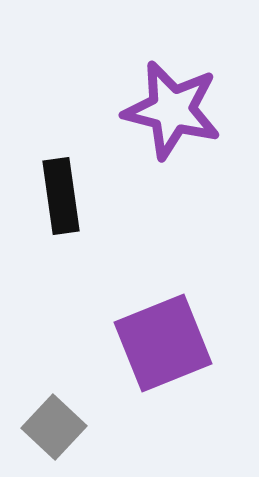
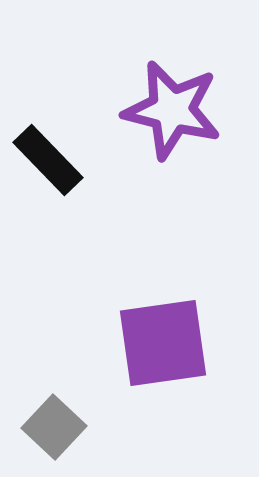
black rectangle: moved 13 px left, 36 px up; rotated 36 degrees counterclockwise
purple square: rotated 14 degrees clockwise
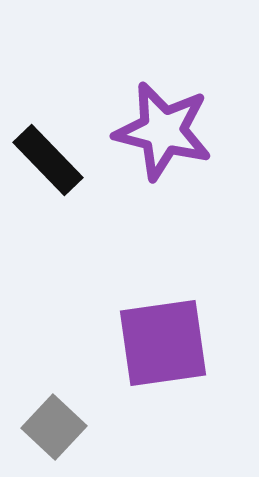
purple star: moved 9 px left, 21 px down
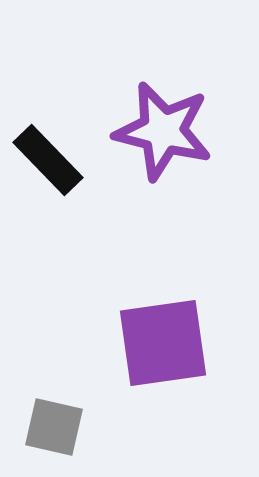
gray square: rotated 30 degrees counterclockwise
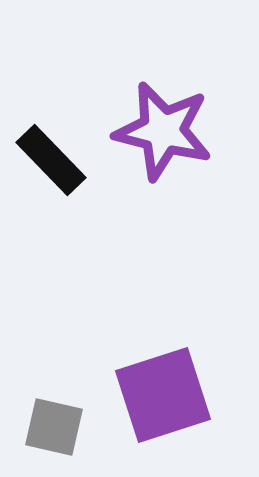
black rectangle: moved 3 px right
purple square: moved 52 px down; rotated 10 degrees counterclockwise
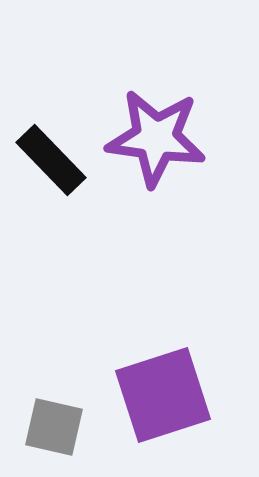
purple star: moved 7 px left, 7 px down; rotated 6 degrees counterclockwise
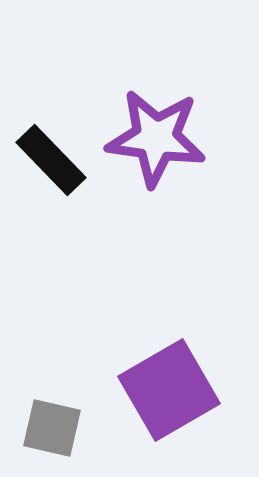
purple square: moved 6 px right, 5 px up; rotated 12 degrees counterclockwise
gray square: moved 2 px left, 1 px down
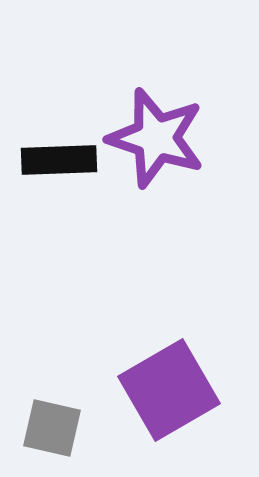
purple star: rotated 10 degrees clockwise
black rectangle: moved 8 px right; rotated 48 degrees counterclockwise
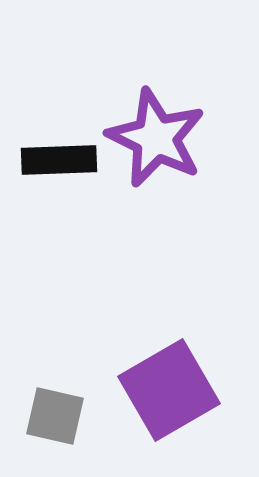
purple star: rotated 8 degrees clockwise
gray square: moved 3 px right, 12 px up
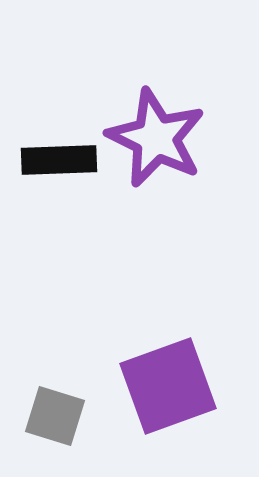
purple square: moved 1 px left, 4 px up; rotated 10 degrees clockwise
gray square: rotated 4 degrees clockwise
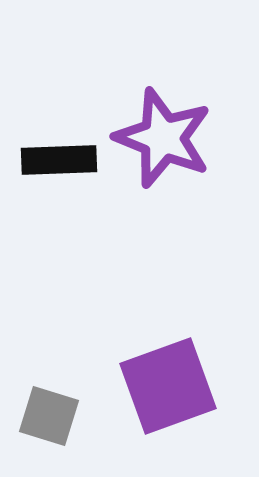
purple star: moved 7 px right; rotated 4 degrees counterclockwise
gray square: moved 6 px left
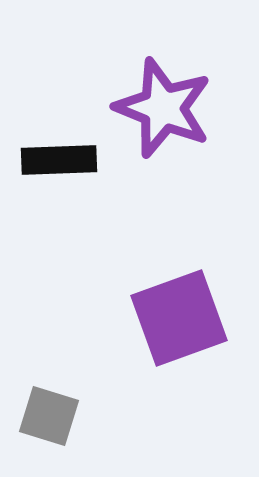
purple star: moved 30 px up
purple square: moved 11 px right, 68 px up
